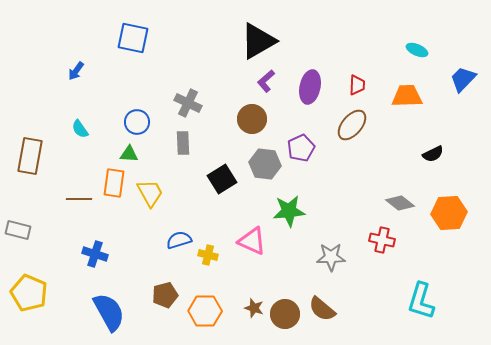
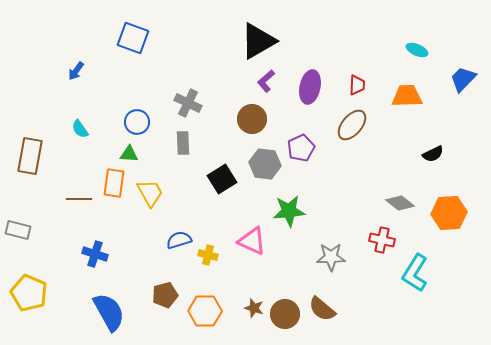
blue square at (133, 38): rotated 8 degrees clockwise
cyan L-shape at (421, 301): moved 6 px left, 28 px up; rotated 15 degrees clockwise
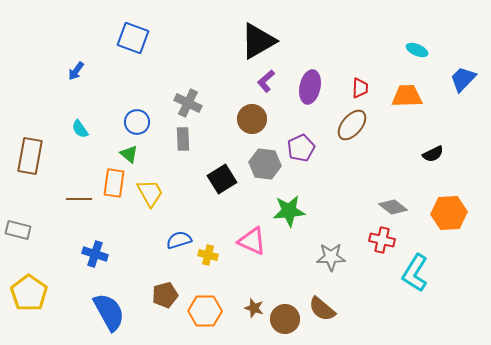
red trapezoid at (357, 85): moved 3 px right, 3 px down
gray rectangle at (183, 143): moved 4 px up
green triangle at (129, 154): rotated 36 degrees clockwise
gray diamond at (400, 203): moved 7 px left, 4 px down
yellow pentagon at (29, 293): rotated 12 degrees clockwise
brown circle at (285, 314): moved 5 px down
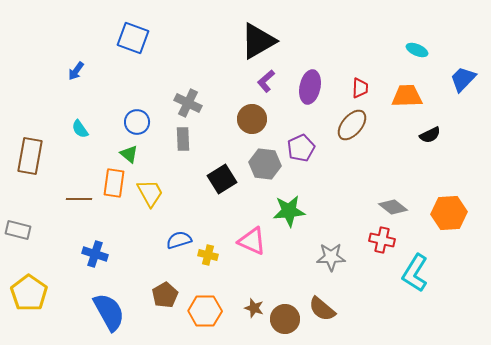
black semicircle at (433, 154): moved 3 px left, 19 px up
brown pentagon at (165, 295): rotated 15 degrees counterclockwise
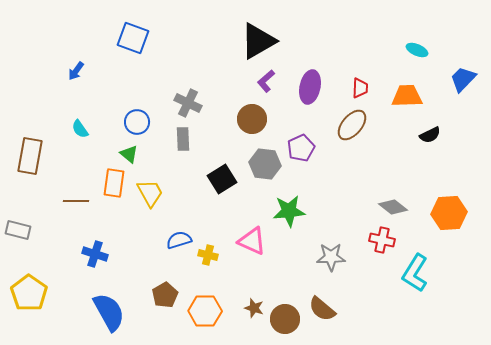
brown line at (79, 199): moved 3 px left, 2 px down
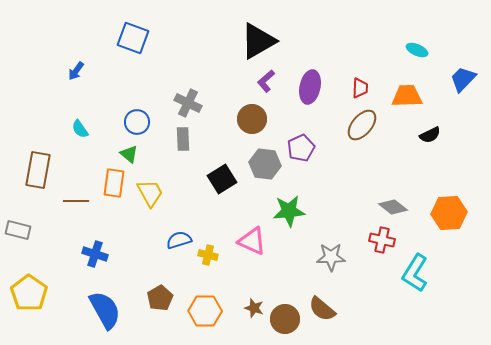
brown ellipse at (352, 125): moved 10 px right
brown rectangle at (30, 156): moved 8 px right, 14 px down
brown pentagon at (165, 295): moved 5 px left, 3 px down
blue semicircle at (109, 312): moved 4 px left, 2 px up
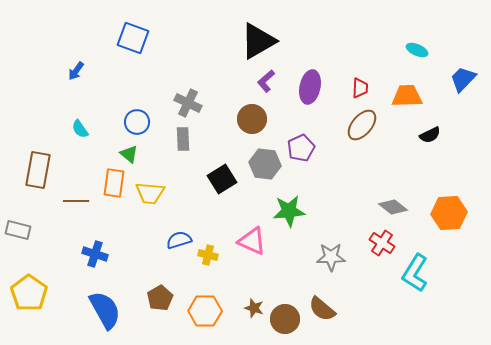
yellow trapezoid at (150, 193): rotated 124 degrees clockwise
red cross at (382, 240): moved 3 px down; rotated 20 degrees clockwise
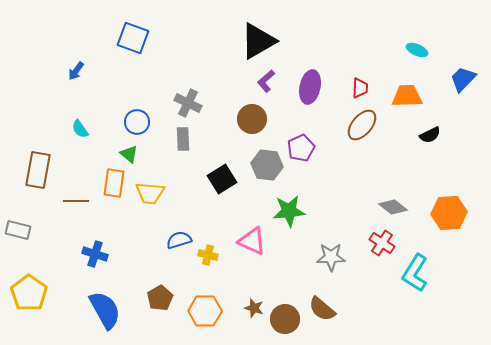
gray hexagon at (265, 164): moved 2 px right, 1 px down
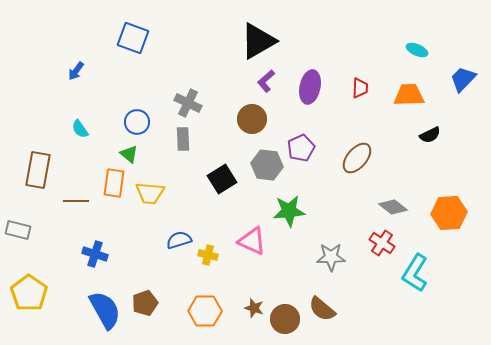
orange trapezoid at (407, 96): moved 2 px right, 1 px up
brown ellipse at (362, 125): moved 5 px left, 33 px down
brown pentagon at (160, 298): moved 15 px left, 5 px down; rotated 10 degrees clockwise
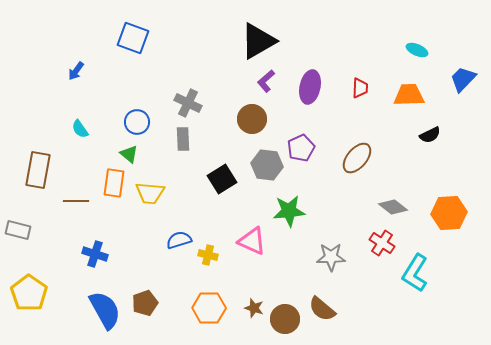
orange hexagon at (205, 311): moved 4 px right, 3 px up
